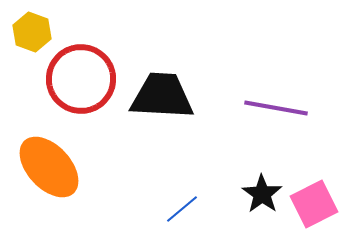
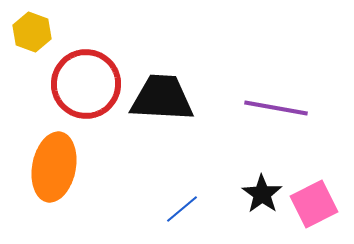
red circle: moved 5 px right, 5 px down
black trapezoid: moved 2 px down
orange ellipse: moved 5 px right; rotated 54 degrees clockwise
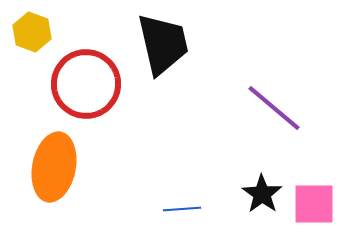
black trapezoid: moved 1 px right, 54 px up; rotated 74 degrees clockwise
purple line: moved 2 px left; rotated 30 degrees clockwise
pink square: rotated 27 degrees clockwise
blue line: rotated 36 degrees clockwise
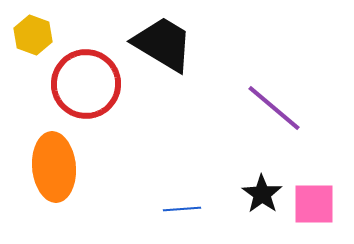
yellow hexagon: moved 1 px right, 3 px down
black trapezoid: rotated 46 degrees counterclockwise
orange ellipse: rotated 16 degrees counterclockwise
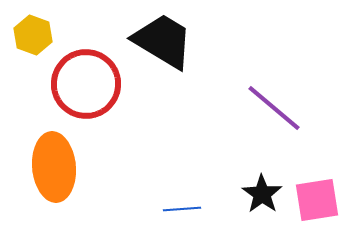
black trapezoid: moved 3 px up
pink square: moved 3 px right, 4 px up; rotated 9 degrees counterclockwise
